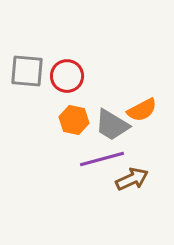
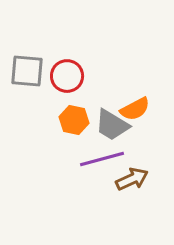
orange semicircle: moved 7 px left, 1 px up
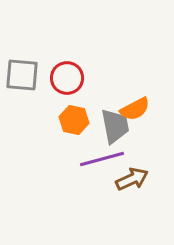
gray square: moved 5 px left, 4 px down
red circle: moved 2 px down
gray trapezoid: moved 3 px right, 1 px down; rotated 132 degrees counterclockwise
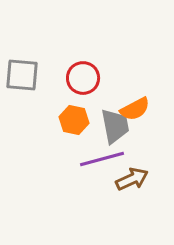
red circle: moved 16 px right
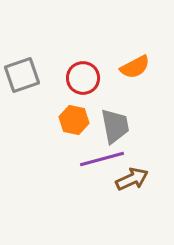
gray square: rotated 24 degrees counterclockwise
orange semicircle: moved 42 px up
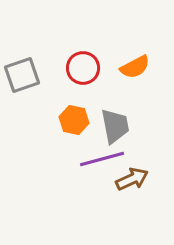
red circle: moved 10 px up
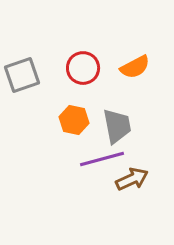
gray trapezoid: moved 2 px right
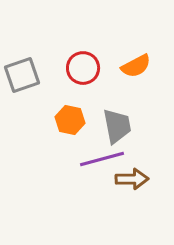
orange semicircle: moved 1 px right, 1 px up
orange hexagon: moved 4 px left
brown arrow: rotated 24 degrees clockwise
